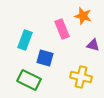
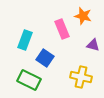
blue square: rotated 18 degrees clockwise
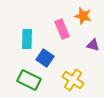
cyan rectangle: moved 2 px right, 1 px up; rotated 18 degrees counterclockwise
yellow cross: moved 8 px left, 3 px down; rotated 20 degrees clockwise
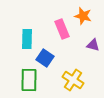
green rectangle: rotated 65 degrees clockwise
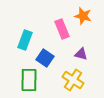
cyan rectangle: moved 2 px left, 1 px down; rotated 18 degrees clockwise
purple triangle: moved 12 px left, 9 px down
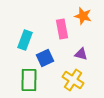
pink rectangle: rotated 12 degrees clockwise
blue square: rotated 30 degrees clockwise
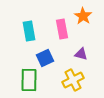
orange star: rotated 18 degrees clockwise
cyan rectangle: moved 4 px right, 9 px up; rotated 30 degrees counterclockwise
yellow cross: rotated 30 degrees clockwise
